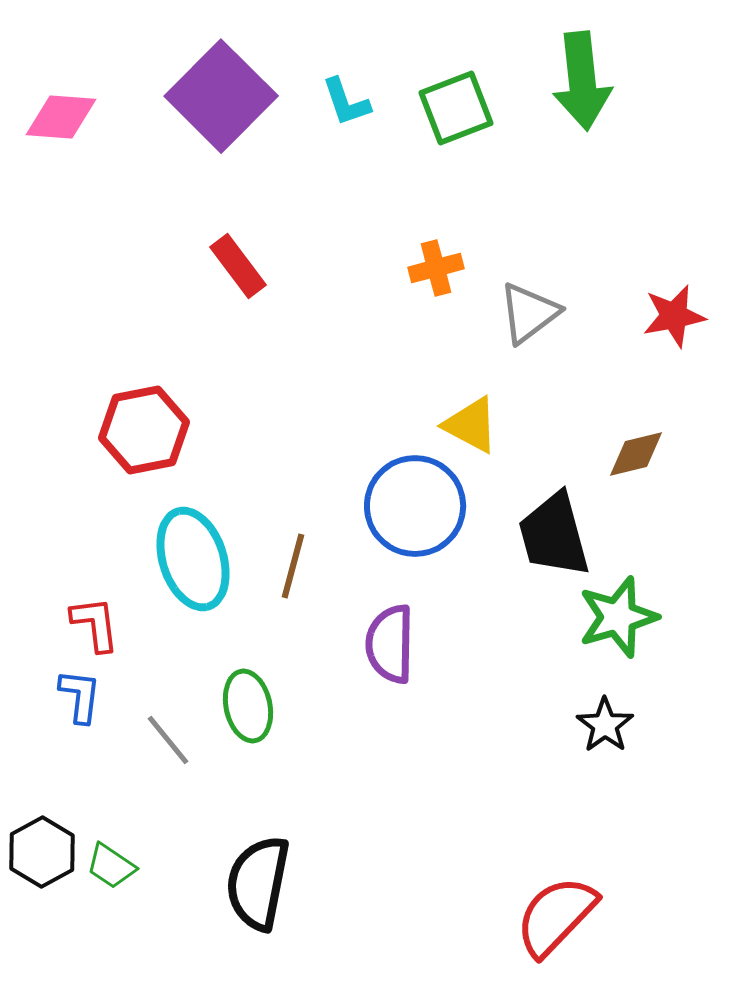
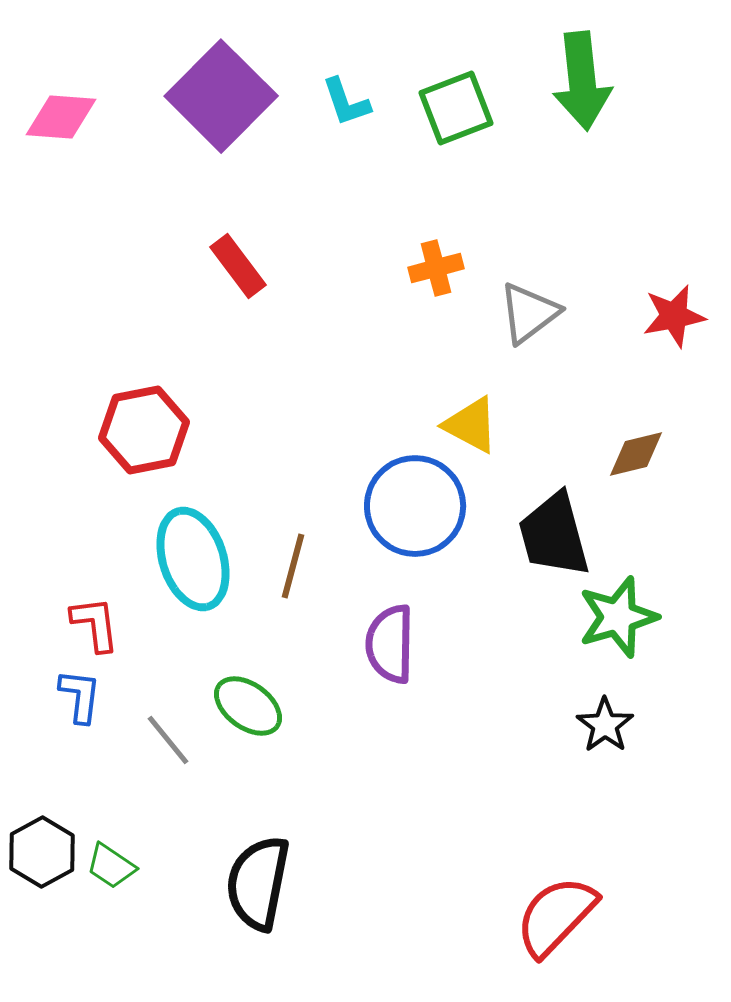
green ellipse: rotated 42 degrees counterclockwise
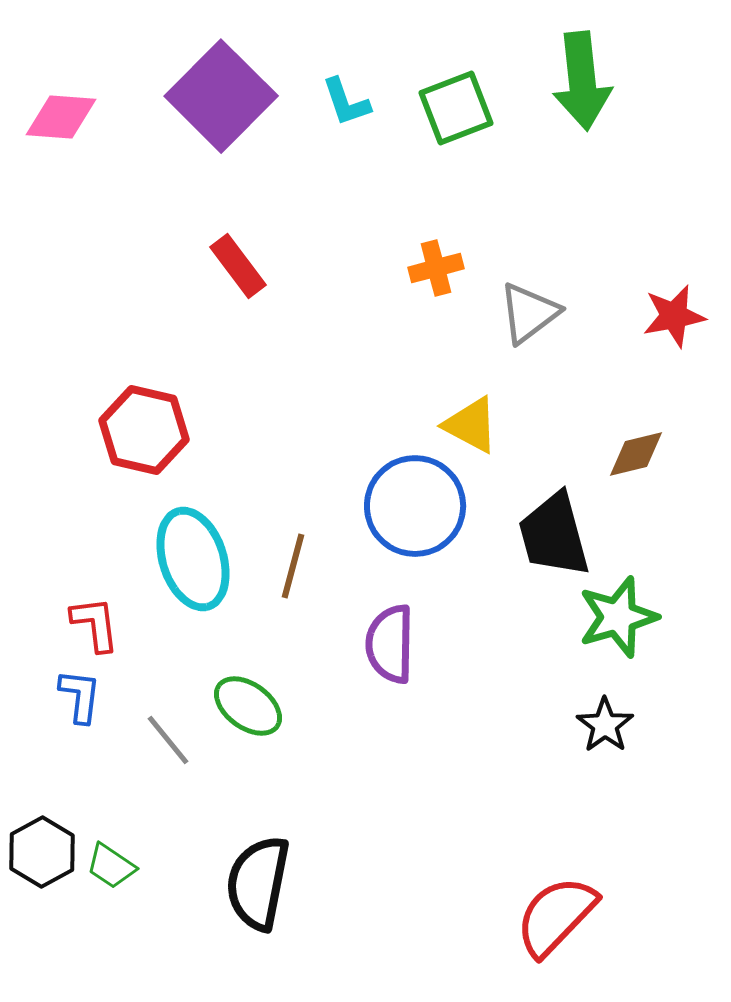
red hexagon: rotated 24 degrees clockwise
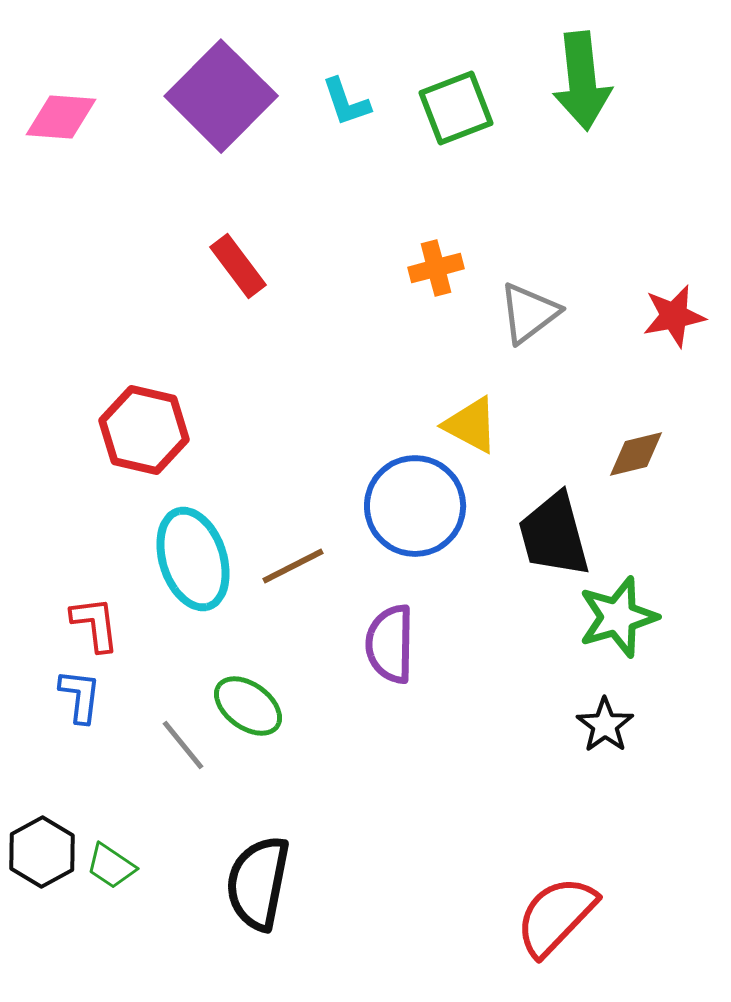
brown line: rotated 48 degrees clockwise
gray line: moved 15 px right, 5 px down
